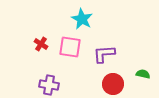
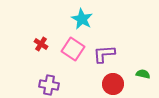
pink square: moved 3 px right, 2 px down; rotated 25 degrees clockwise
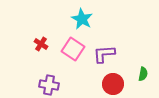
green semicircle: rotated 88 degrees clockwise
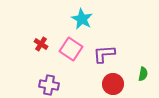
pink square: moved 2 px left
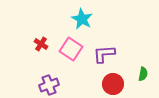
purple cross: rotated 30 degrees counterclockwise
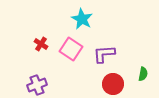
purple cross: moved 12 px left
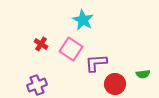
cyan star: moved 1 px right, 1 px down
purple L-shape: moved 8 px left, 9 px down
green semicircle: rotated 72 degrees clockwise
red circle: moved 2 px right
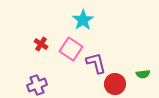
cyan star: rotated 10 degrees clockwise
purple L-shape: rotated 80 degrees clockwise
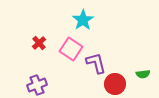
red cross: moved 2 px left, 1 px up; rotated 16 degrees clockwise
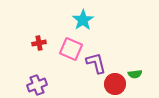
red cross: rotated 32 degrees clockwise
pink square: rotated 10 degrees counterclockwise
green semicircle: moved 8 px left
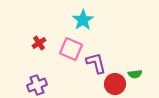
red cross: rotated 24 degrees counterclockwise
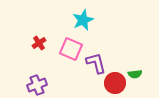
cyan star: rotated 10 degrees clockwise
red circle: moved 1 px up
